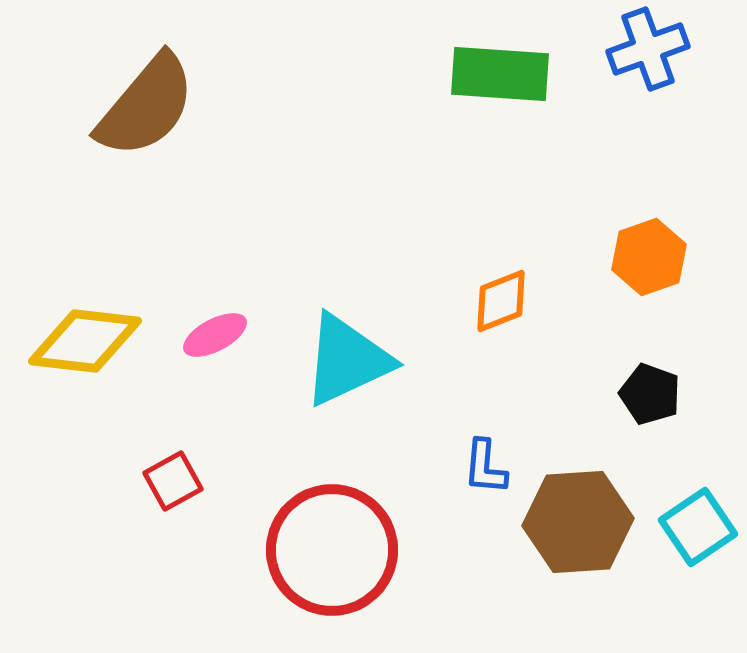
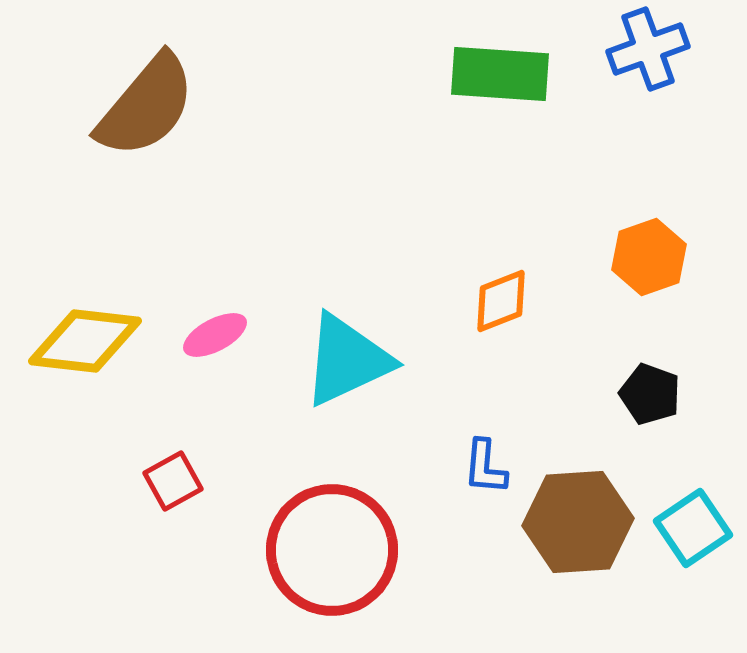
cyan square: moved 5 px left, 1 px down
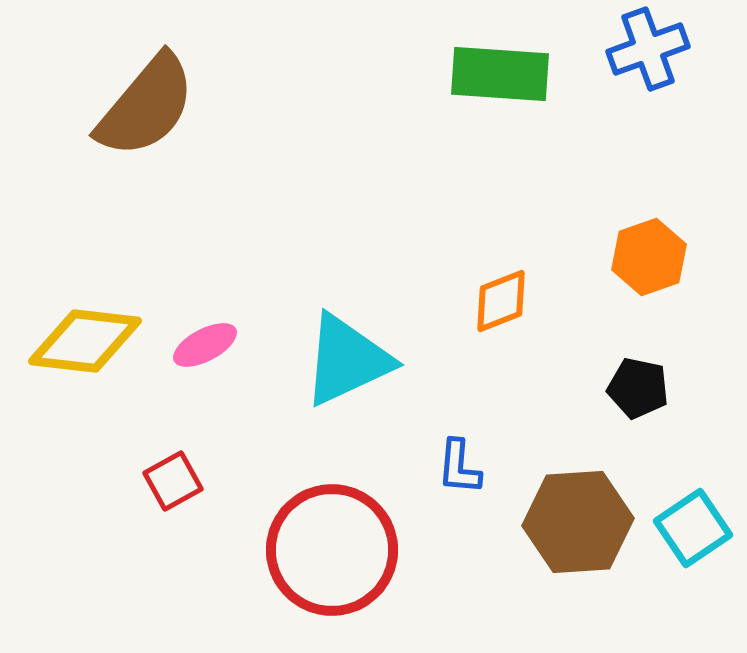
pink ellipse: moved 10 px left, 10 px down
black pentagon: moved 12 px left, 6 px up; rotated 8 degrees counterclockwise
blue L-shape: moved 26 px left
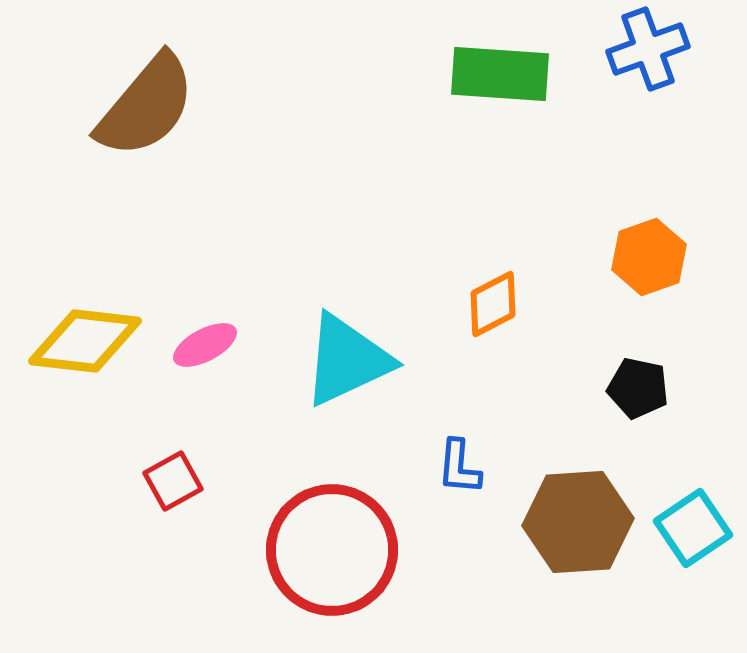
orange diamond: moved 8 px left, 3 px down; rotated 6 degrees counterclockwise
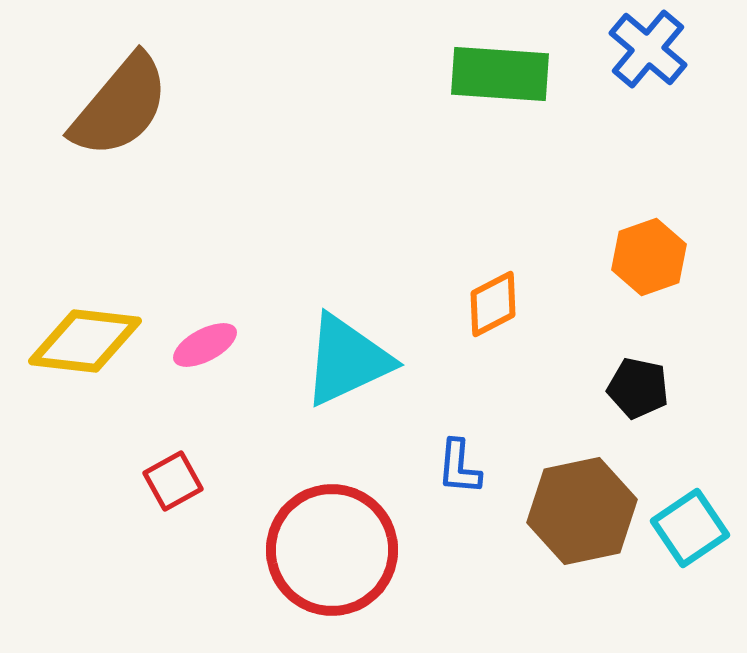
blue cross: rotated 30 degrees counterclockwise
brown semicircle: moved 26 px left
brown hexagon: moved 4 px right, 11 px up; rotated 8 degrees counterclockwise
cyan square: moved 3 px left
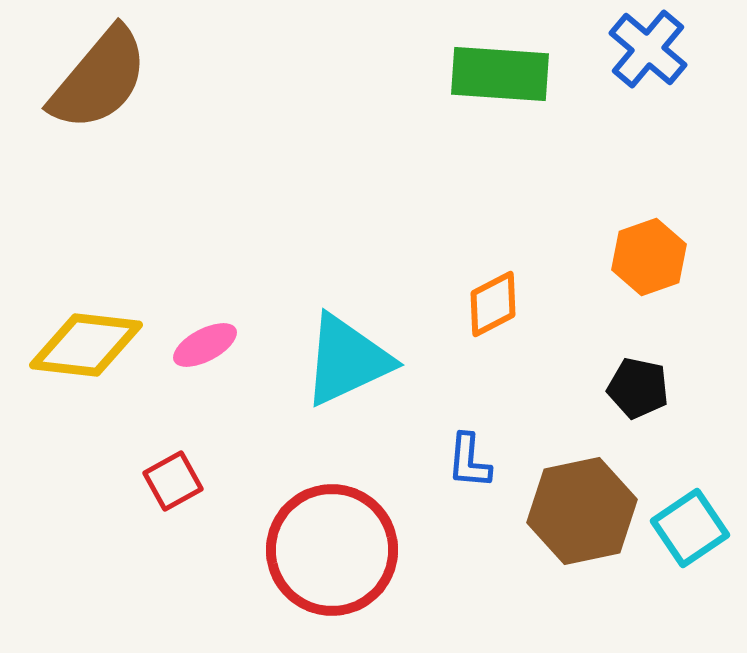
brown semicircle: moved 21 px left, 27 px up
yellow diamond: moved 1 px right, 4 px down
blue L-shape: moved 10 px right, 6 px up
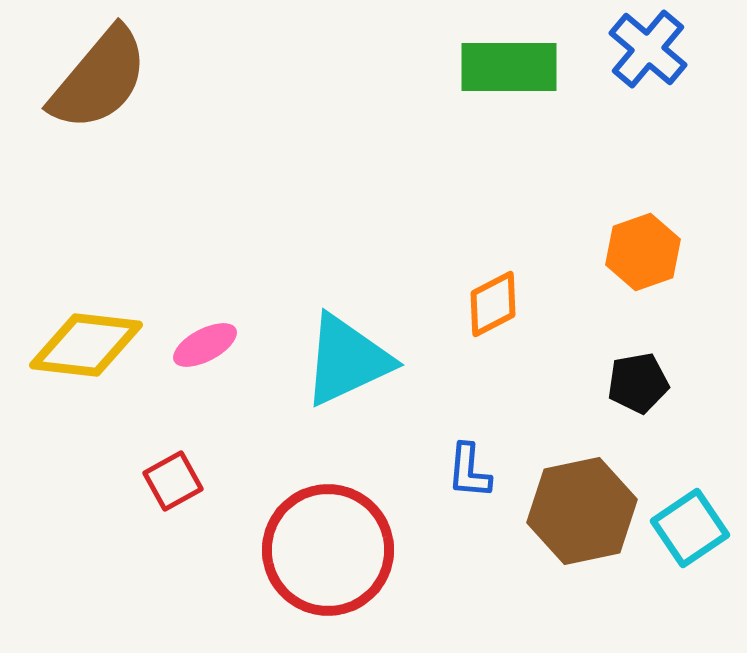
green rectangle: moved 9 px right, 7 px up; rotated 4 degrees counterclockwise
orange hexagon: moved 6 px left, 5 px up
black pentagon: moved 5 px up; rotated 22 degrees counterclockwise
blue L-shape: moved 10 px down
red circle: moved 4 px left
